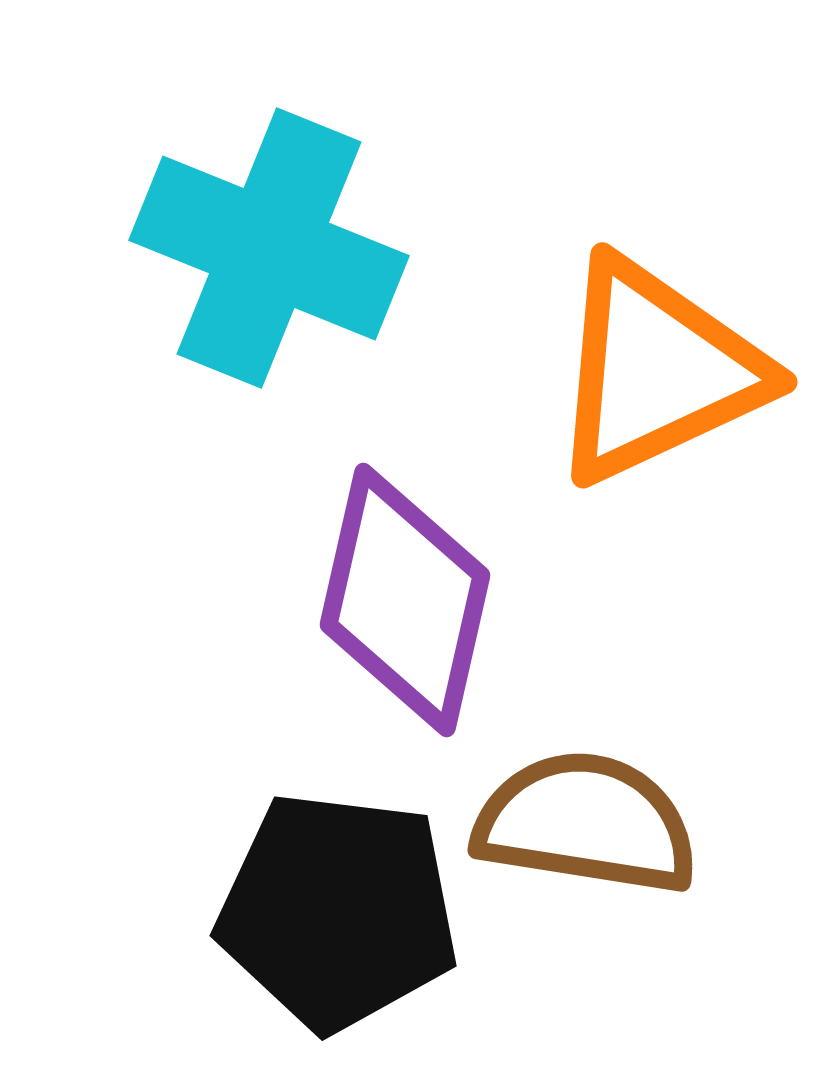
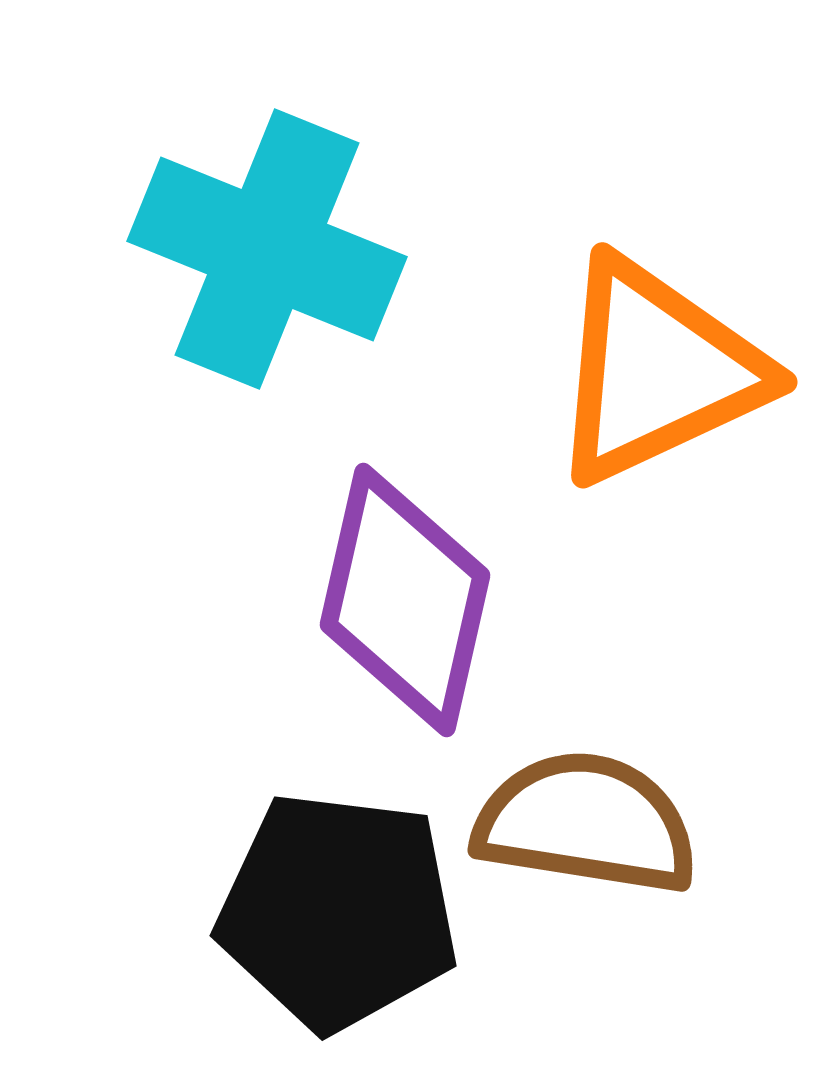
cyan cross: moved 2 px left, 1 px down
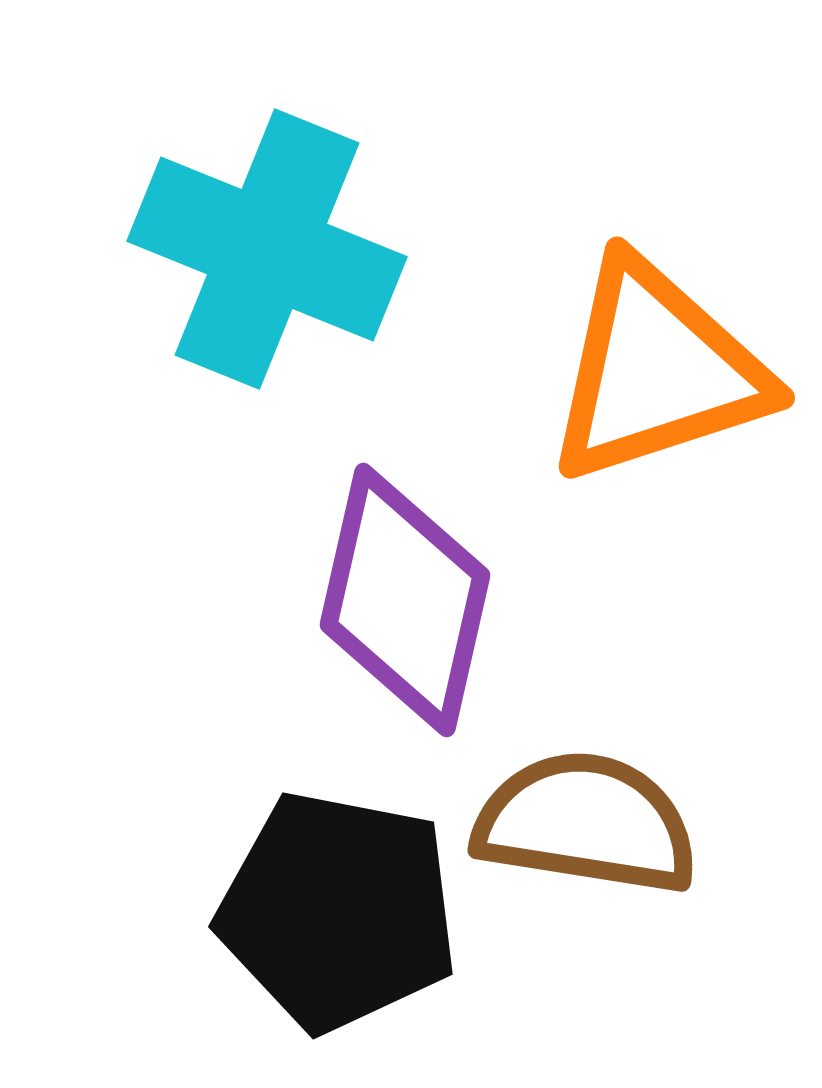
orange triangle: rotated 7 degrees clockwise
black pentagon: rotated 4 degrees clockwise
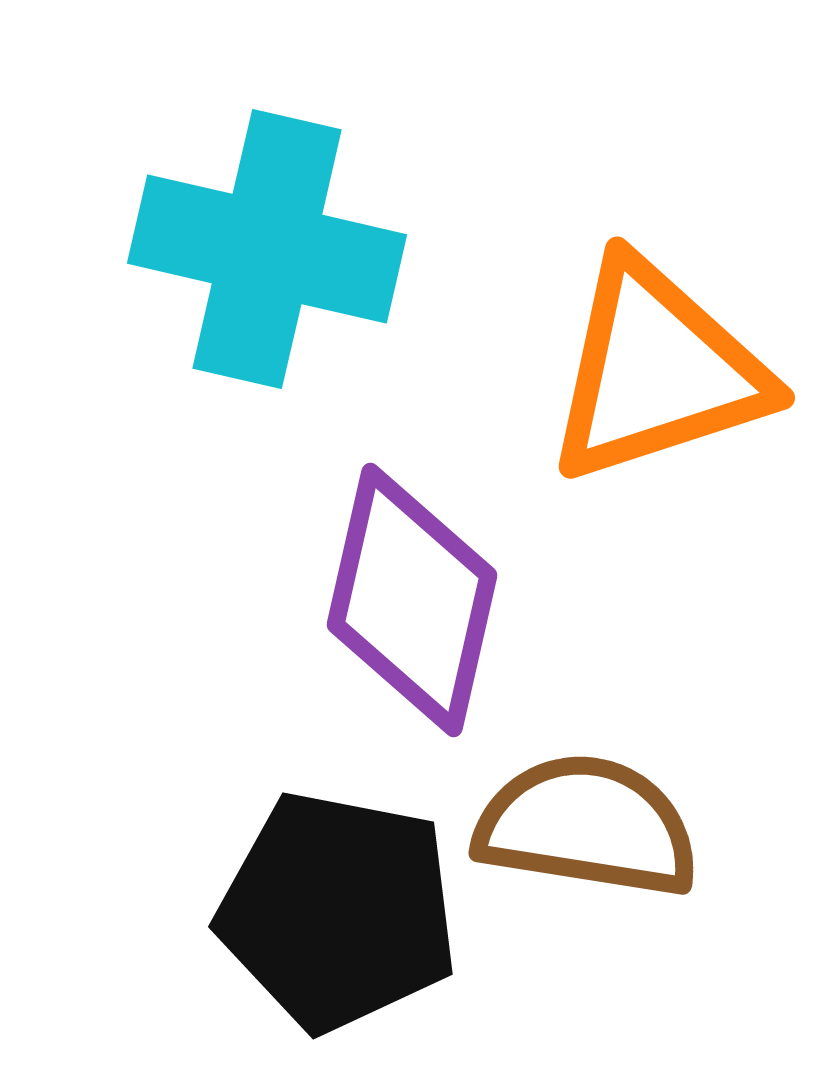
cyan cross: rotated 9 degrees counterclockwise
purple diamond: moved 7 px right
brown semicircle: moved 1 px right, 3 px down
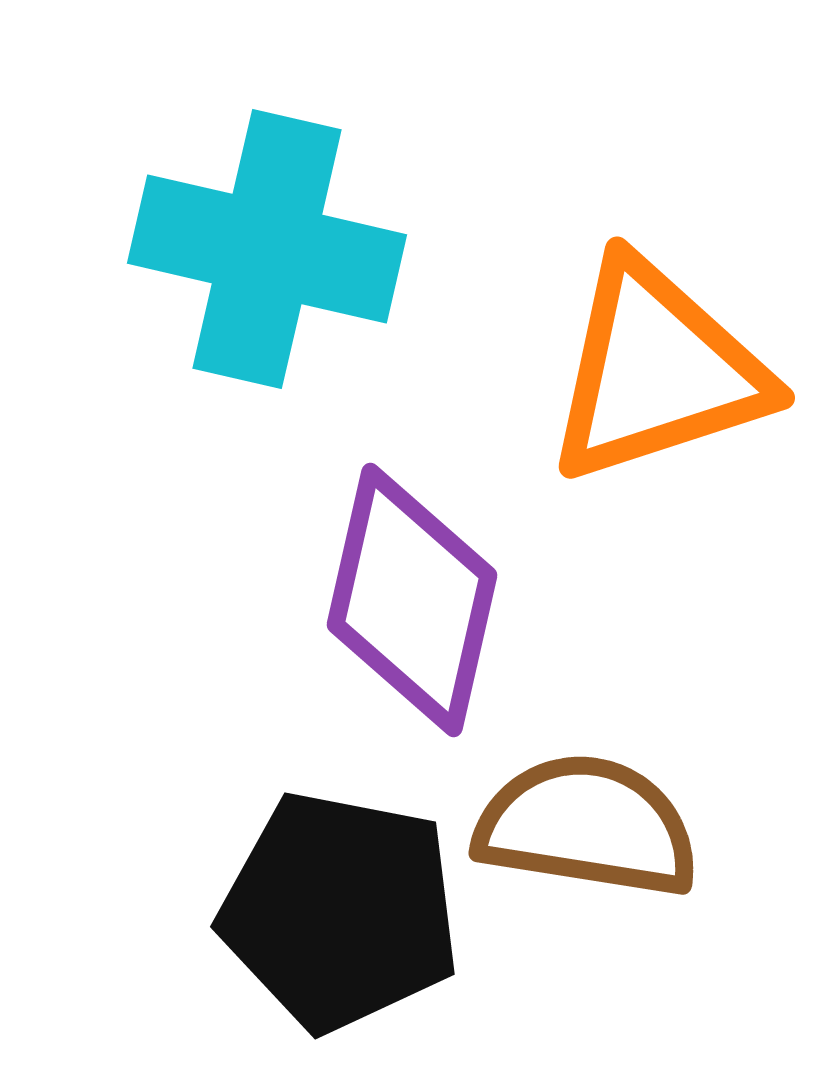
black pentagon: moved 2 px right
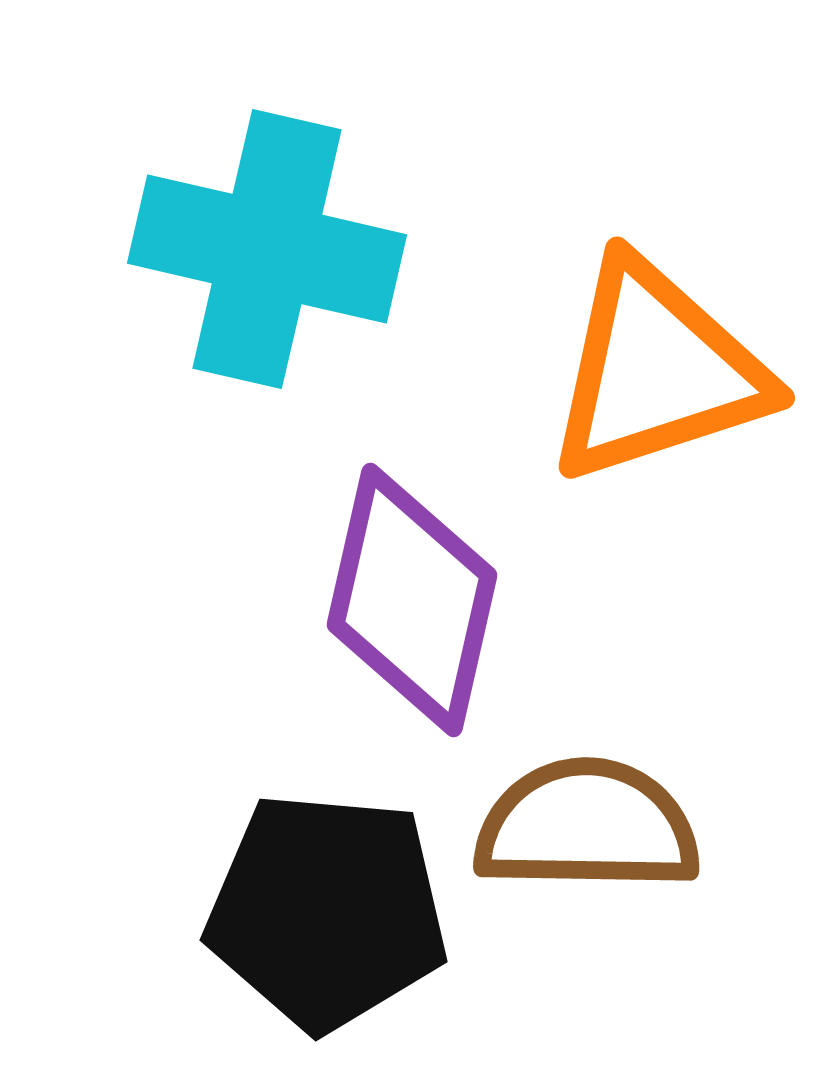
brown semicircle: rotated 8 degrees counterclockwise
black pentagon: moved 13 px left; rotated 6 degrees counterclockwise
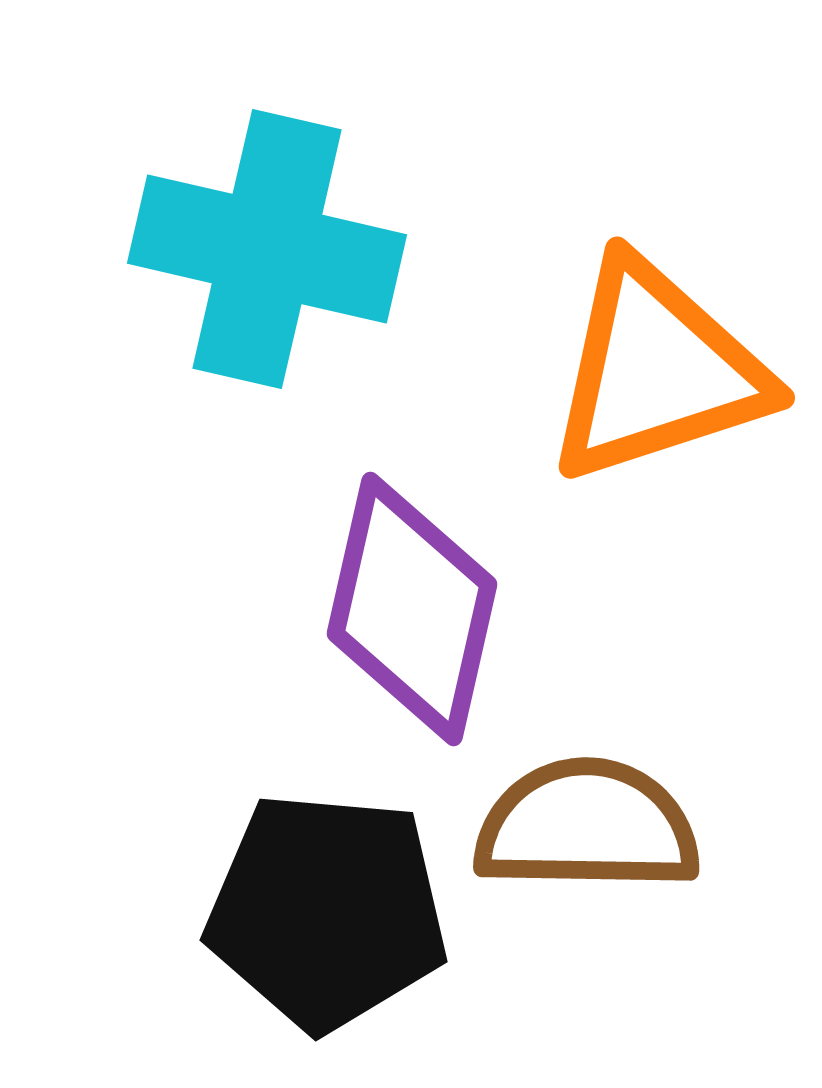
purple diamond: moved 9 px down
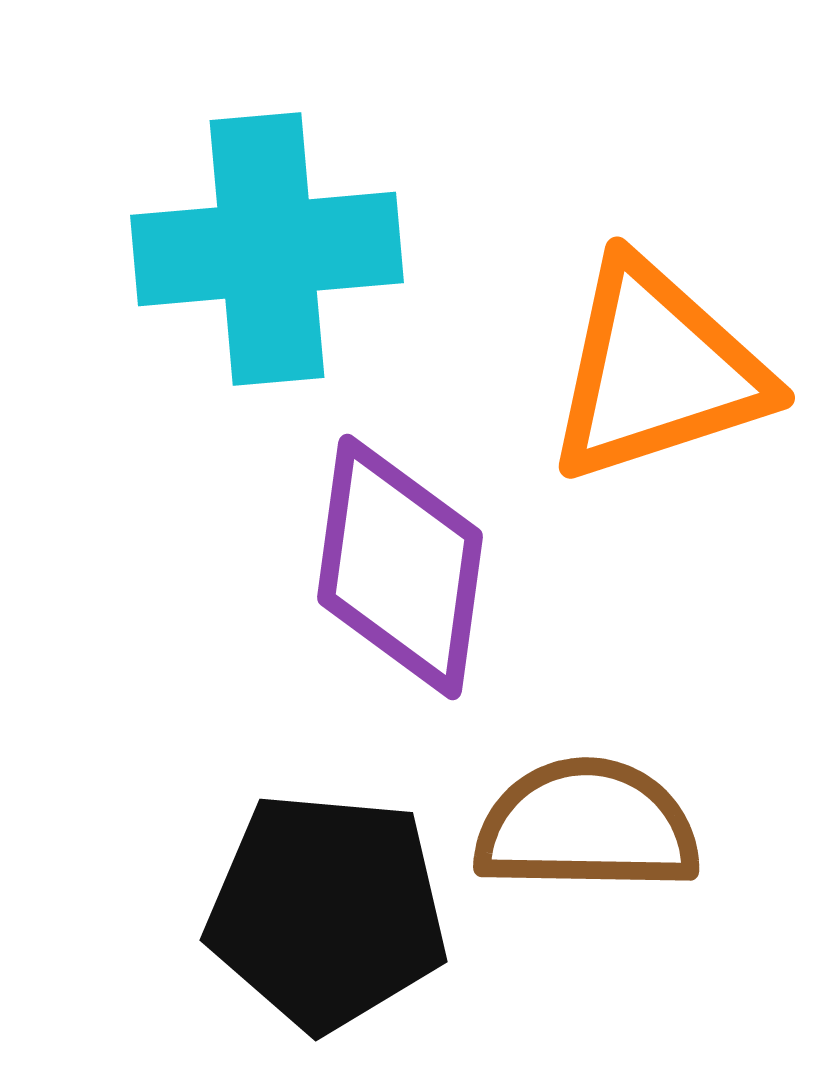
cyan cross: rotated 18 degrees counterclockwise
purple diamond: moved 12 px left, 42 px up; rotated 5 degrees counterclockwise
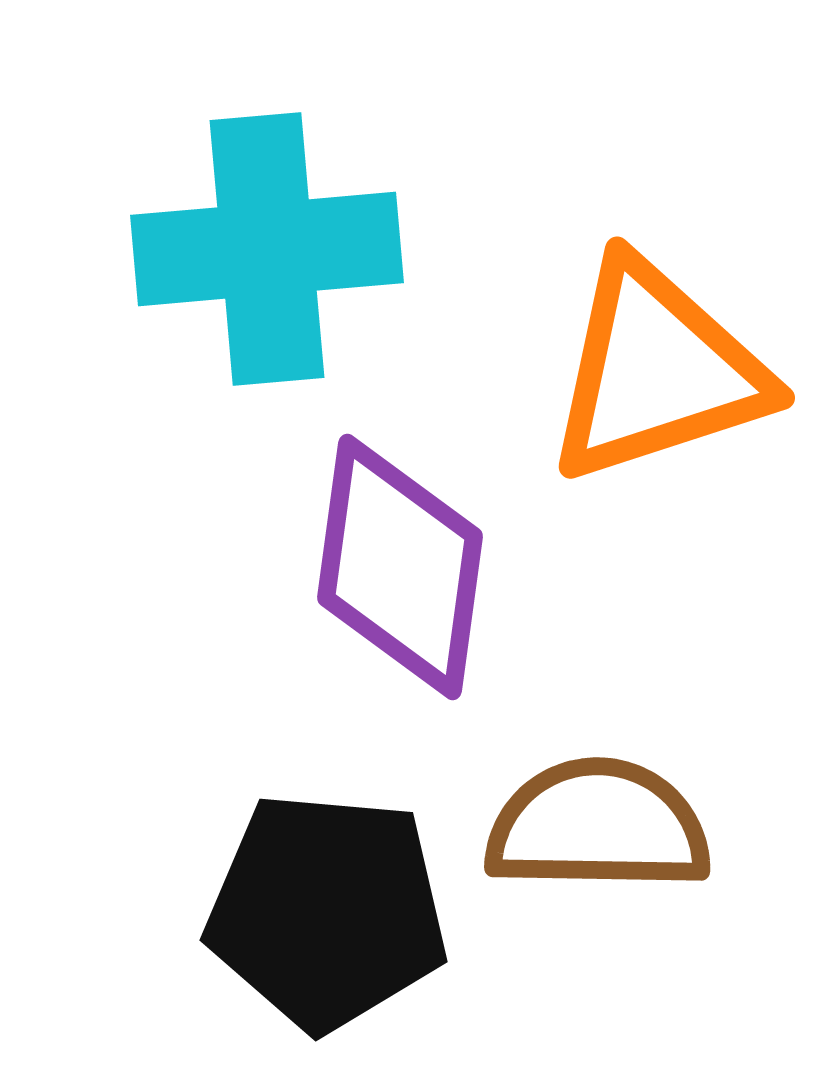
brown semicircle: moved 11 px right
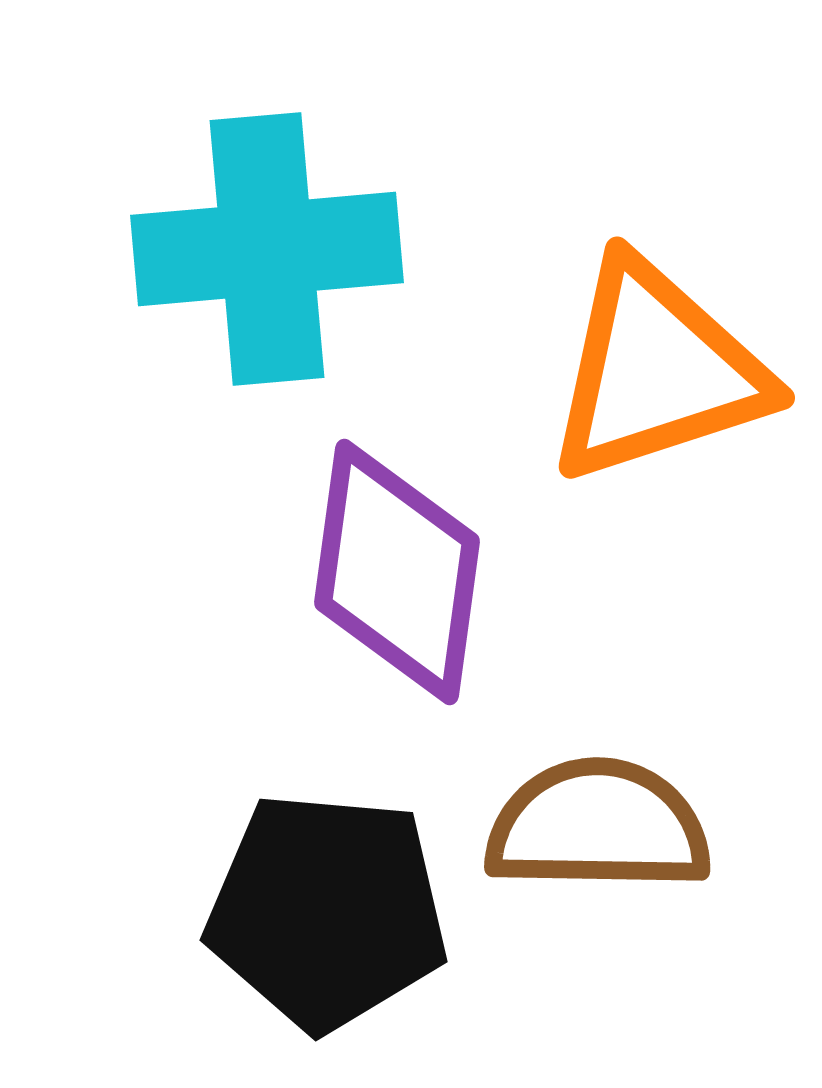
purple diamond: moved 3 px left, 5 px down
